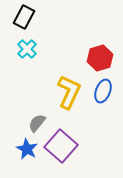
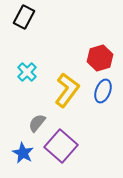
cyan cross: moved 23 px down
yellow L-shape: moved 2 px left, 2 px up; rotated 12 degrees clockwise
blue star: moved 4 px left, 4 px down
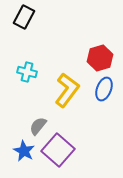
cyan cross: rotated 30 degrees counterclockwise
blue ellipse: moved 1 px right, 2 px up
gray semicircle: moved 1 px right, 3 px down
purple square: moved 3 px left, 4 px down
blue star: moved 1 px right, 2 px up
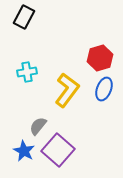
cyan cross: rotated 24 degrees counterclockwise
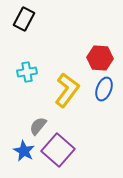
black rectangle: moved 2 px down
red hexagon: rotated 20 degrees clockwise
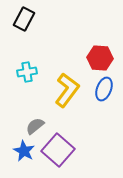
gray semicircle: moved 3 px left; rotated 12 degrees clockwise
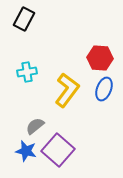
blue star: moved 2 px right; rotated 15 degrees counterclockwise
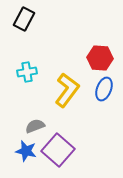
gray semicircle: rotated 18 degrees clockwise
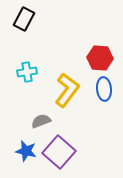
blue ellipse: rotated 25 degrees counterclockwise
gray semicircle: moved 6 px right, 5 px up
purple square: moved 1 px right, 2 px down
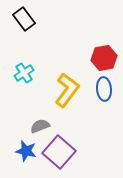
black rectangle: rotated 65 degrees counterclockwise
red hexagon: moved 4 px right; rotated 15 degrees counterclockwise
cyan cross: moved 3 px left, 1 px down; rotated 24 degrees counterclockwise
gray semicircle: moved 1 px left, 5 px down
